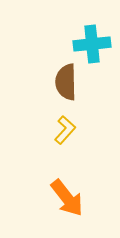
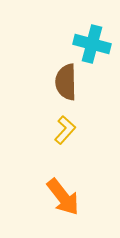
cyan cross: rotated 21 degrees clockwise
orange arrow: moved 4 px left, 1 px up
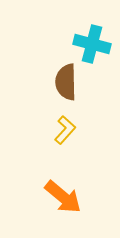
orange arrow: rotated 12 degrees counterclockwise
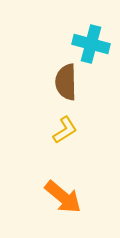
cyan cross: moved 1 px left
yellow L-shape: rotated 16 degrees clockwise
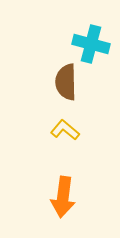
yellow L-shape: rotated 108 degrees counterclockwise
orange arrow: rotated 57 degrees clockwise
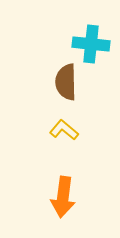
cyan cross: rotated 9 degrees counterclockwise
yellow L-shape: moved 1 px left
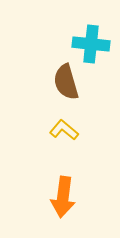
brown semicircle: rotated 15 degrees counterclockwise
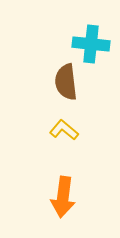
brown semicircle: rotated 9 degrees clockwise
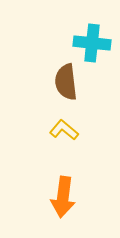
cyan cross: moved 1 px right, 1 px up
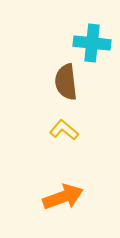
orange arrow: rotated 117 degrees counterclockwise
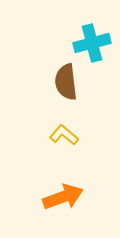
cyan cross: rotated 21 degrees counterclockwise
yellow L-shape: moved 5 px down
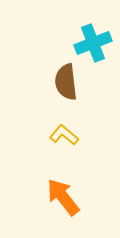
cyan cross: moved 1 px right; rotated 6 degrees counterclockwise
orange arrow: rotated 108 degrees counterclockwise
